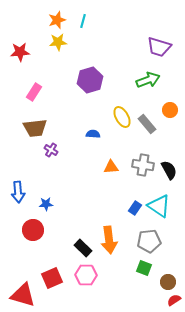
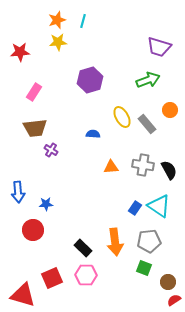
orange arrow: moved 6 px right, 2 px down
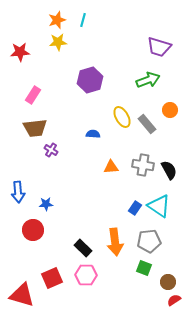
cyan line: moved 1 px up
pink rectangle: moved 1 px left, 3 px down
red triangle: moved 1 px left
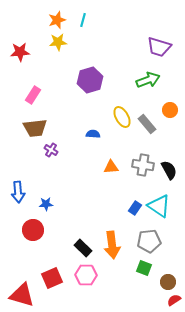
orange arrow: moved 3 px left, 3 px down
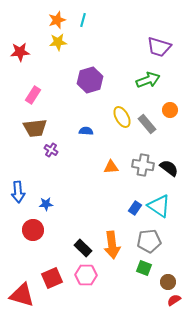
blue semicircle: moved 7 px left, 3 px up
black semicircle: moved 2 px up; rotated 24 degrees counterclockwise
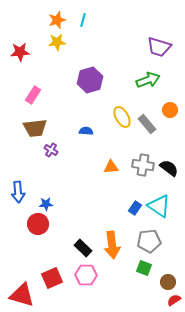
yellow star: moved 1 px left
red circle: moved 5 px right, 6 px up
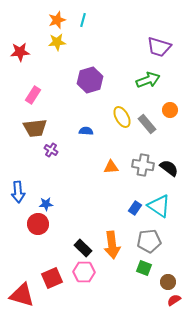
pink hexagon: moved 2 px left, 3 px up
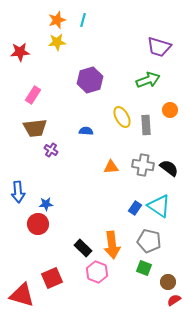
gray rectangle: moved 1 px left, 1 px down; rotated 36 degrees clockwise
gray pentagon: rotated 20 degrees clockwise
pink hexagon: moved 13 px right; rotated 20 degrees clockwise
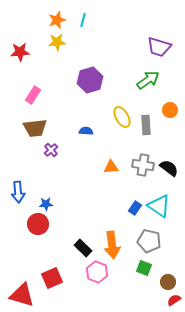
green arrow: rotated 15 degrees counterclockwise
purple cross: rotated 16 degrees clockwise
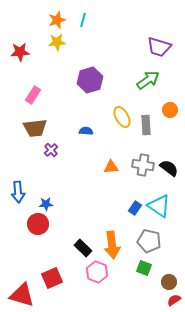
brown circle: moved 1 px right
